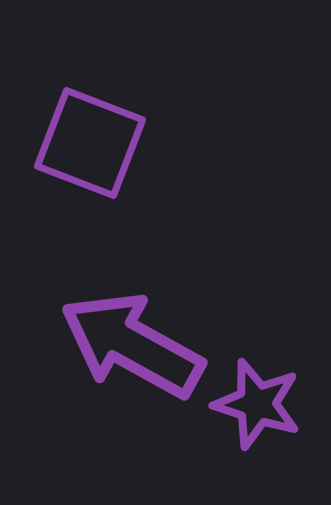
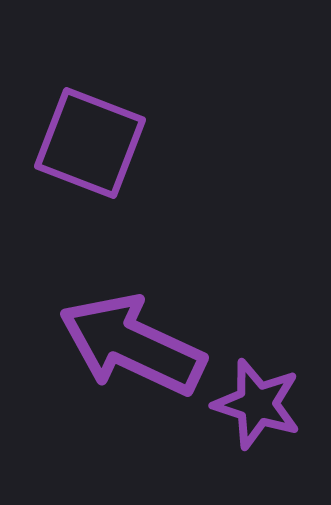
purple arrow: rotated 4 degrees counterclockwise
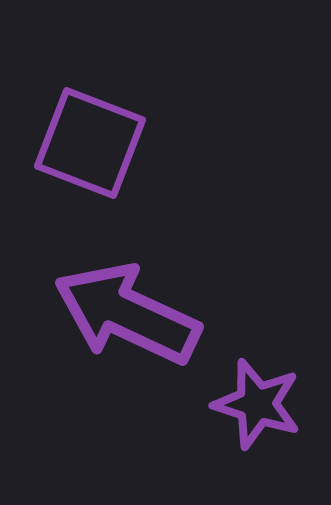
purple arrow: moved 5 px left, 31 px up
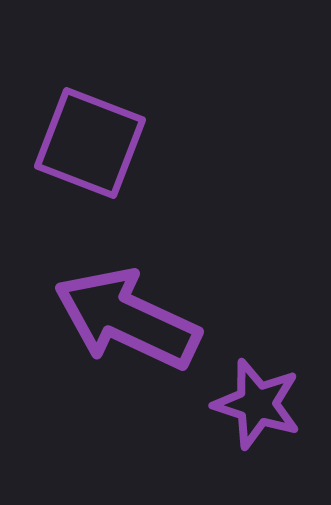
purple arrow: moved 5 px down
